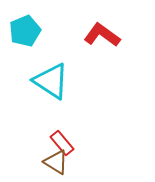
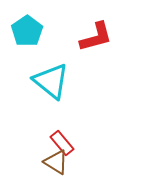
cyan pentagon: moved 2 px right; rotated 12 degrees counterclockwise
red L-shape: moved 6 px left, 2 px down; rotated 129 degrees clockwise
cyan triangle: rotated 6 degrees clockwise
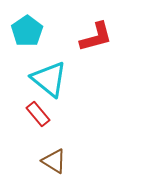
cyan triangle: moved 2 px left, 2 px up
red rectangle: moved 24 px left, 29 px up
brown triangle: moved 2 px left, 1 px up
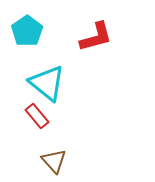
cyan triangle: moved 2 px left, 4 px down
red rectangle: moved 1 px left, 2 px down
brown triangle: rotated 16 degrees clockwise
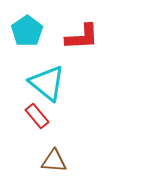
red L-shape: moved 14 px left; rotated 12 degrees clockwise
brown triangle: rotated 44 degrees counterclockwise
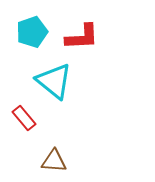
cyan pentagon: moved 5 px right, 1 px down; rotated 16 degrees clockwise
cyan triangle: moved 7 px right, 2 px up
red rectangle: moved 13 px left, 2 px down
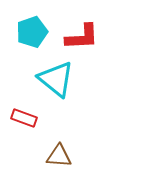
cyan triangle: moved 2 px right, 2 px up
red rectangle: rotated 30 degrees counterclockwise
brown triangle: moved 5 px right, 5 px up
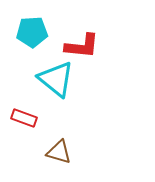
cyan pentagon: rotated 16 degrees clockwise
red L-shape: moved 9 px down; rotated 9 degrees clockwise
brown triangle: moved 4 px up; rotated 12 degrees clockwise
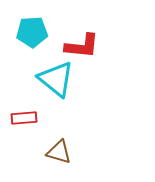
red rectangle: rotated 25 degrees counterclockwise
